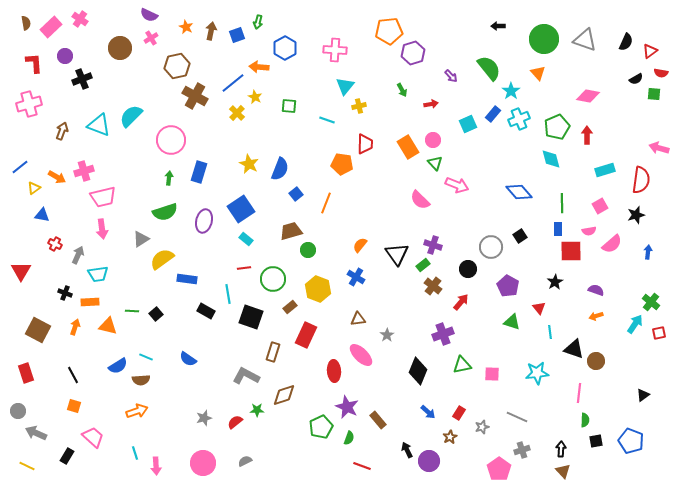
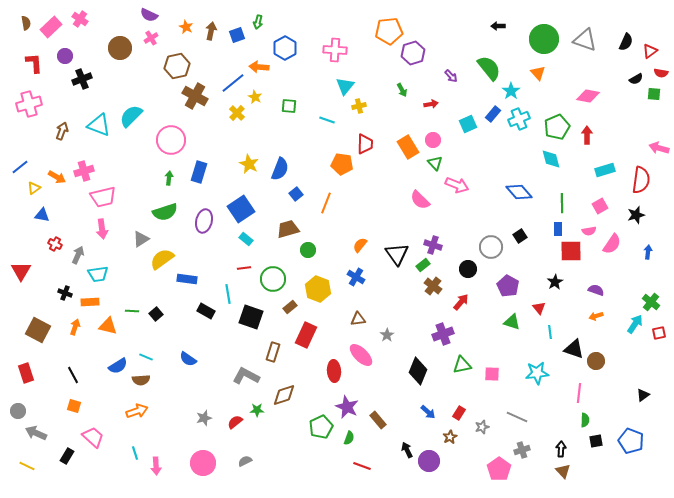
brown trapezoid at (291, 231): moved 3 px left, 2 px up
pink semicircle at (612, 244): rotated 15 degrees counterclockwise
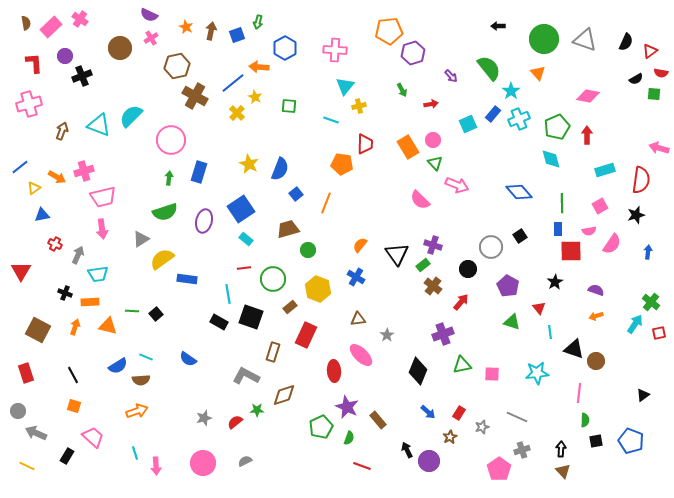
black cross at (82, 79): moved 3 px up
cyan line at (327, 120): moved 4 px right
blue triangle at (42, 215): rotated 21 degrees counterclockwise
black rectangle at (206, 311): moved 13 px right, 11 px down
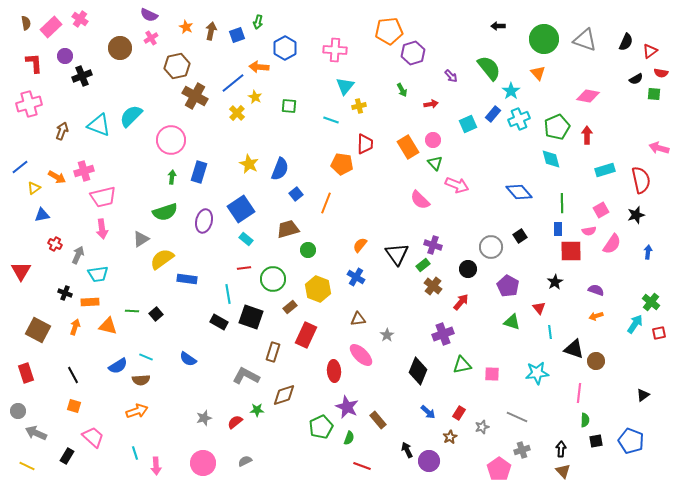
green arrow at (169, 178): moved 3 px right, 1 px up
red semicircle at (641, 180): rotated 20 degrees counterclockwise
pink square at (600, 206): moved 1 px right, 4 px down
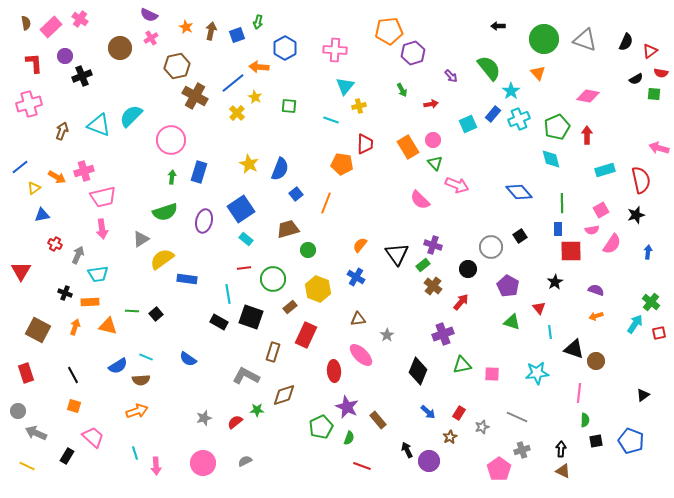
pink semicircle at (589, 231): moved 3 px right, 1 px up
brown triangle at (563, 471): rotated 21 degrees counterclockwise
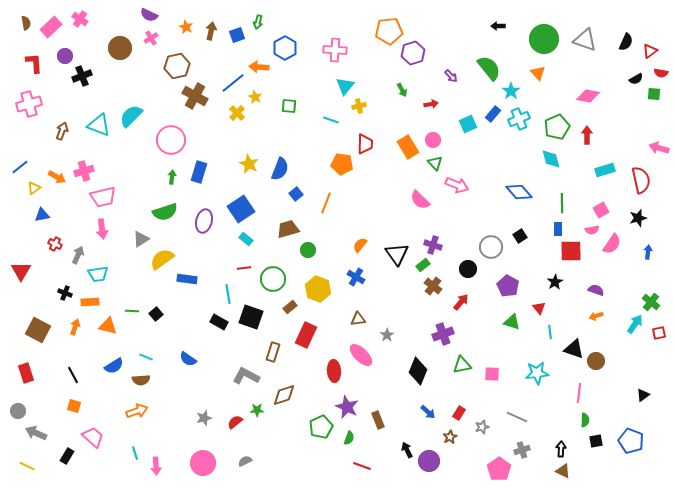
black star at (636, 215): moved 2 px right, 3 px down
blue semicircle at (118, 366): moved 4 px left
brown rectangle at (378, 420): rotated 18 degrees clockwise
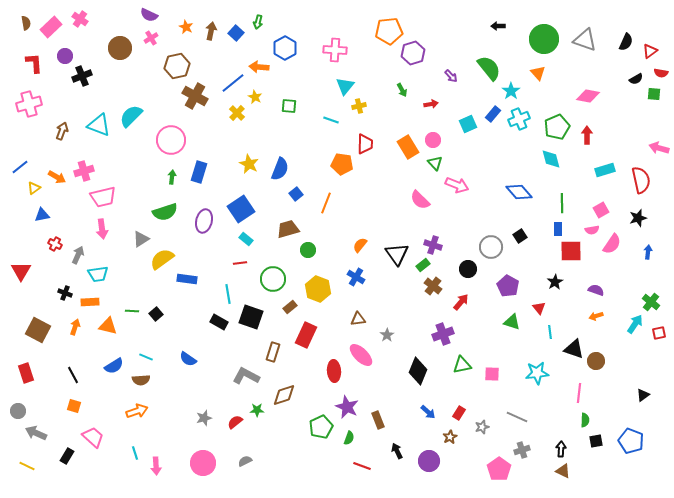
blue square at (237, 35): moved 1 px left, 2 px up; rotated 28 degrees counterclockwise
red line at (244, 268): moved 4 px left, 5 px up
black arrow at (407, 450): moved 10 px left, 1 px down
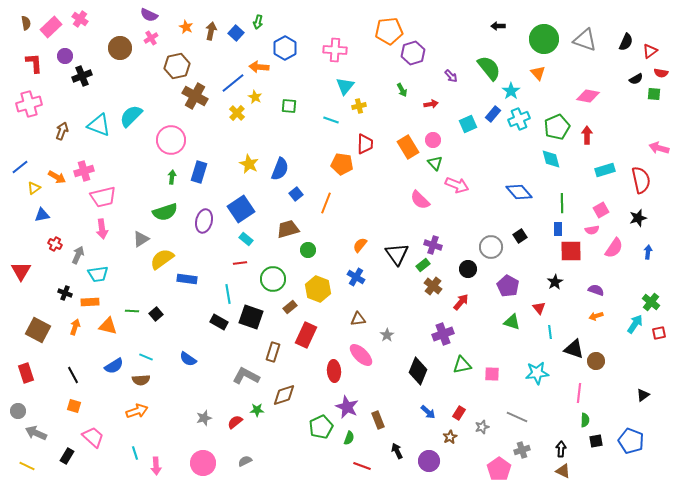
pink semicircle at (612, 244): moved 2 px right, 4 px down
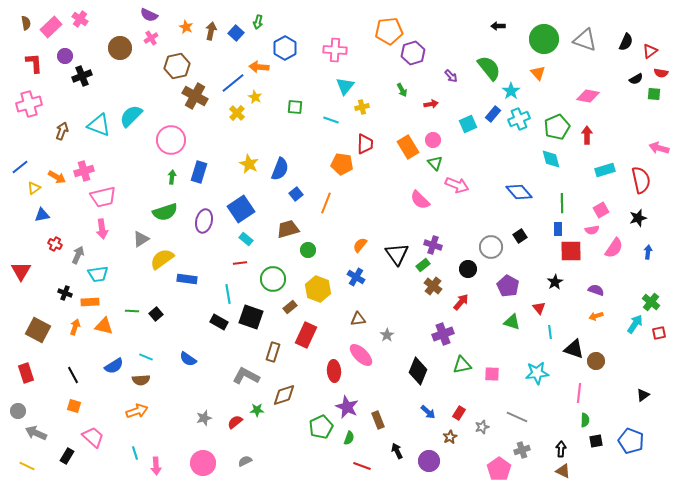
green square at (289, 106): moved 6 px right, 1 px down
yellow cross at (359, 106): moved 3 px right, 1 px down
orange triangle at (108, 326): moved 4 px left
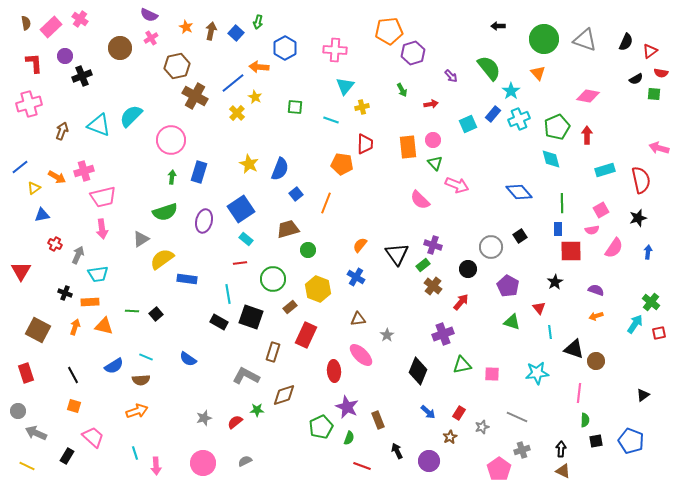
orange rectangle at (408, 147): rotated 25 degrees clockwise
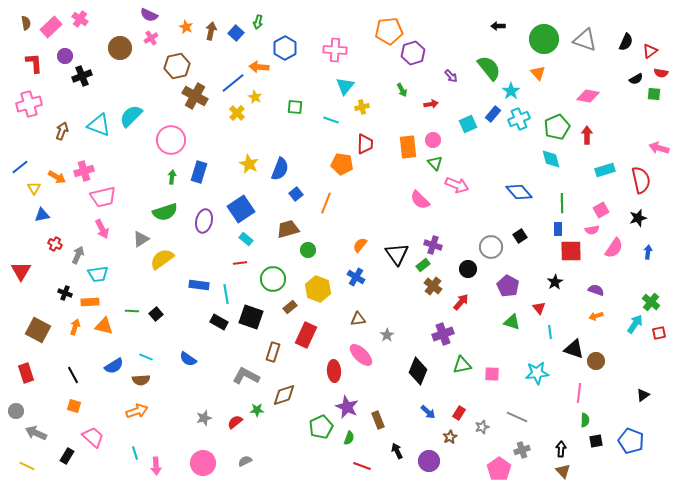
yellow triangle at (34, 188): rotated 24 degrees counterclockwise
pink arrow at (102, 229): rotated 18 degrees counterclockwise
blue rectangle at (187, 279): moved 12 px right, 6 px down
cyan line at (228, 294): moved 2 px left
gray circle at (18, 411): moved 2 px left
brown triangle at (563, 471): rotated 21 degrees clockwise
